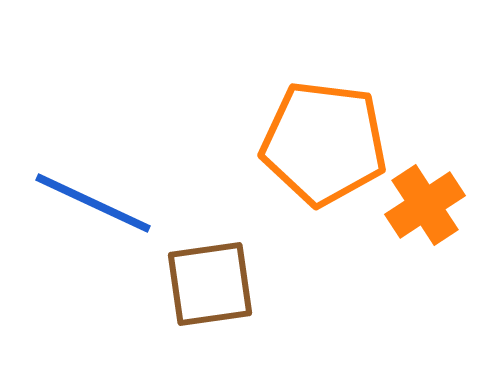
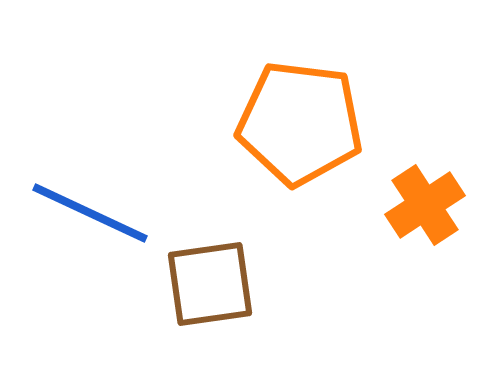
orange pentagon: moved 24 px left, 20 px up
blue line: moved 3 px left, 10 px down
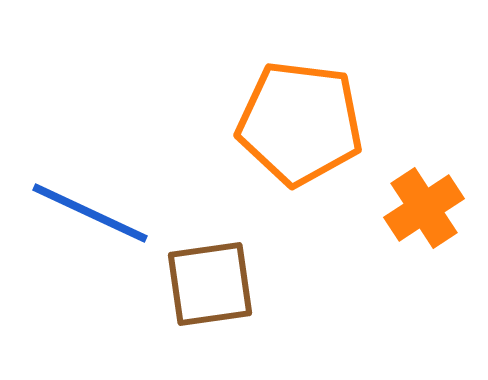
orange cross: moved 1 px left, 3 px down
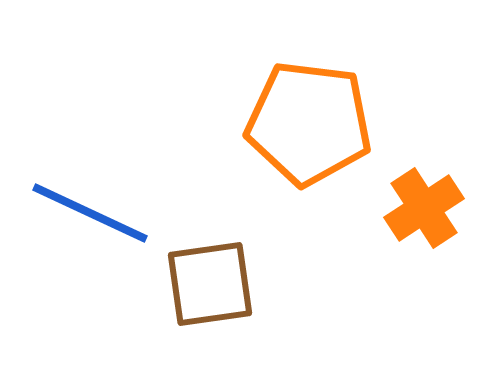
orange pentagon: moved 9 px right
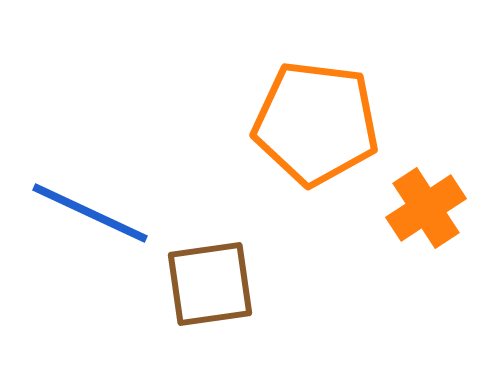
orange pentagon: moved 7 px right
orange cross: moved 2 px right
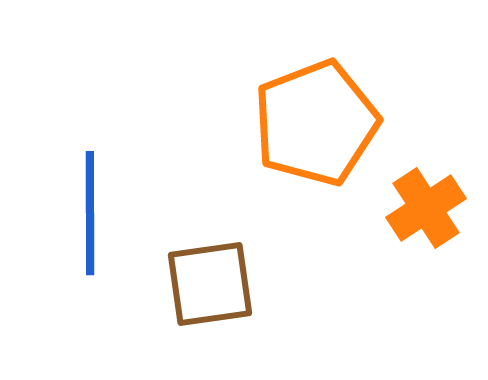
orange pentagon: rotated 28 degrees counterclockwise
blue line: rotated 65 degrees clockwise
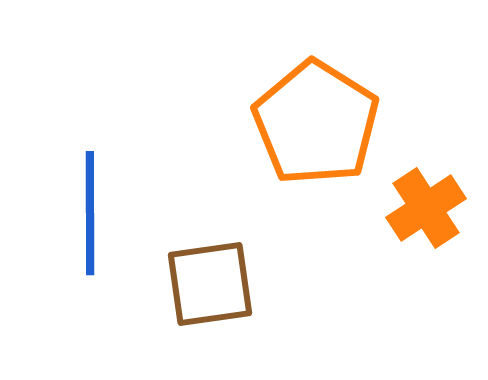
orange pentagon: rotated 19 degrees counterclockwise
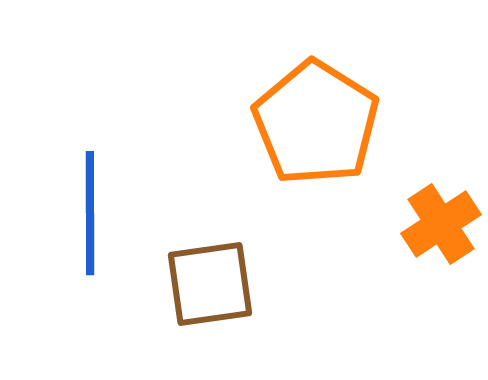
orange cross: moved 15 px right, 16 px down
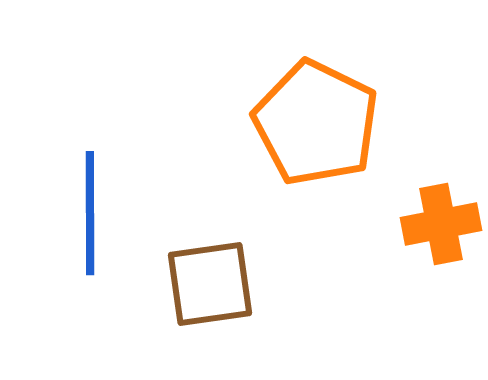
orange pentagon: rotated 6 degrees counterclockwise
orange cross: rotated 22 degrees clockwise
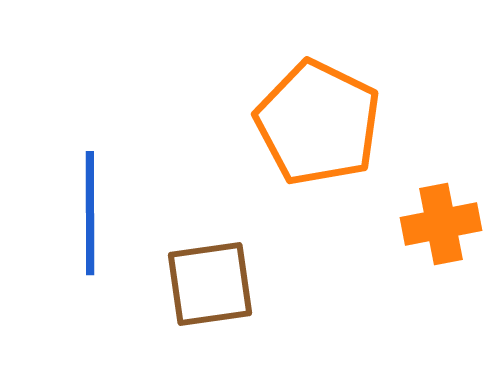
orange pentagon: moved 2 px right
